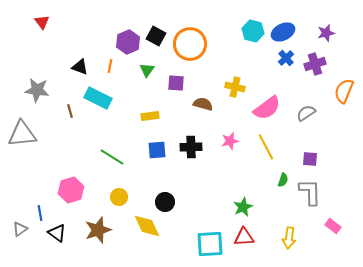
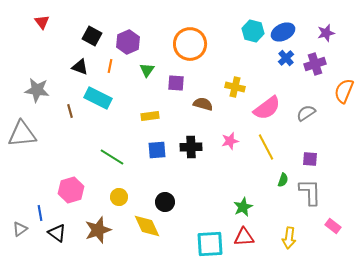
black square at (156, 36): moved 64 px left
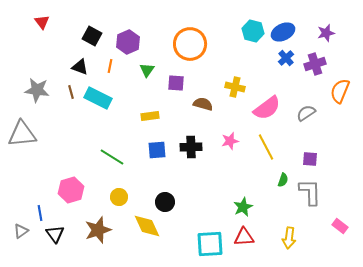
orange semicircle at (344, 91): moved 4 px left
brown line at (70, 111): moved 1 px right, 19 px up
pink rectangle at (333, 226): moved 7 px right
gray triangle at (20, 229): moved 1 px right, 2 px down
black triangle at (57, 233): moved 2 px left, 1 px down; rotated 18 degrees clockwise
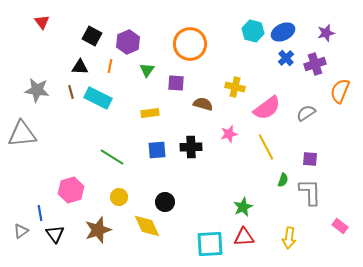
black triangle at (80, 67): rotated 18 degrees counterclockwise
yellow rectangle at (150, 116): moved 3 px up
pink star at (230, 141): moved 1 px left, 7 px up
